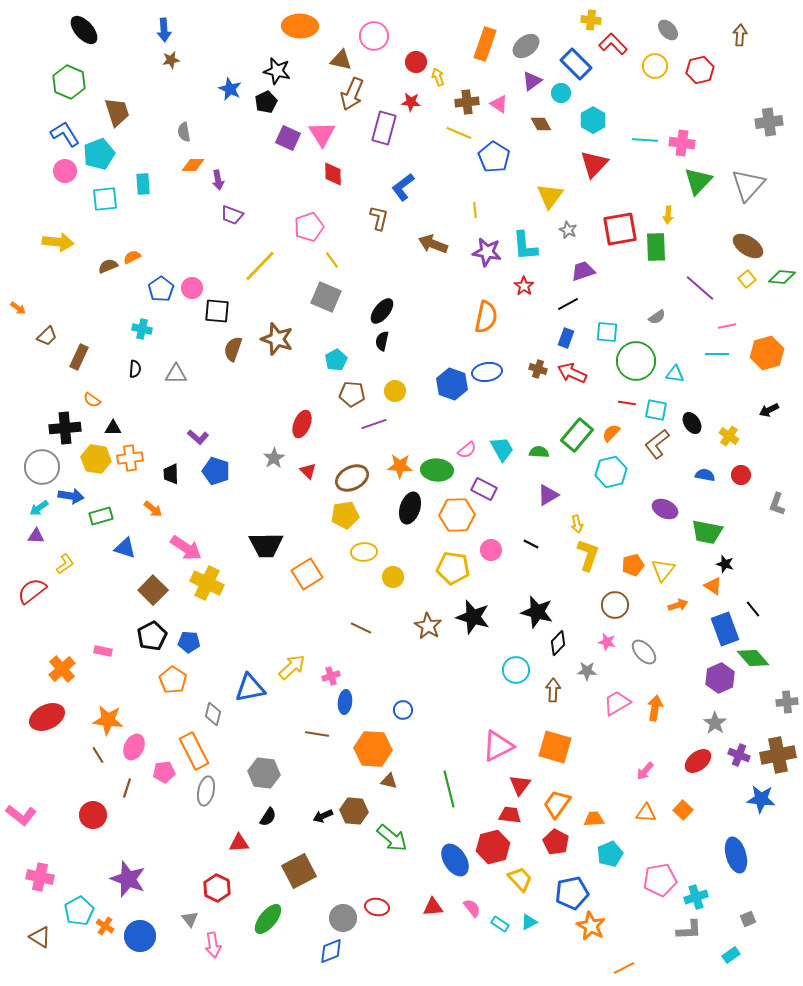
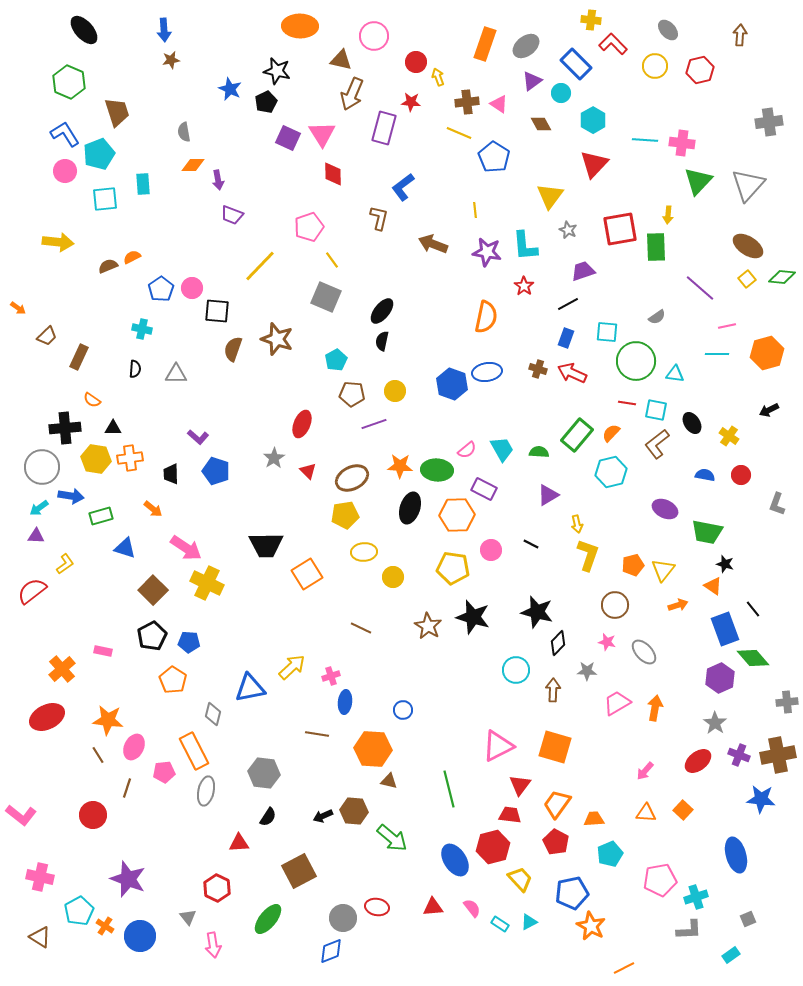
gray triangle at (190, 919): moved 2 px left, 2 px up
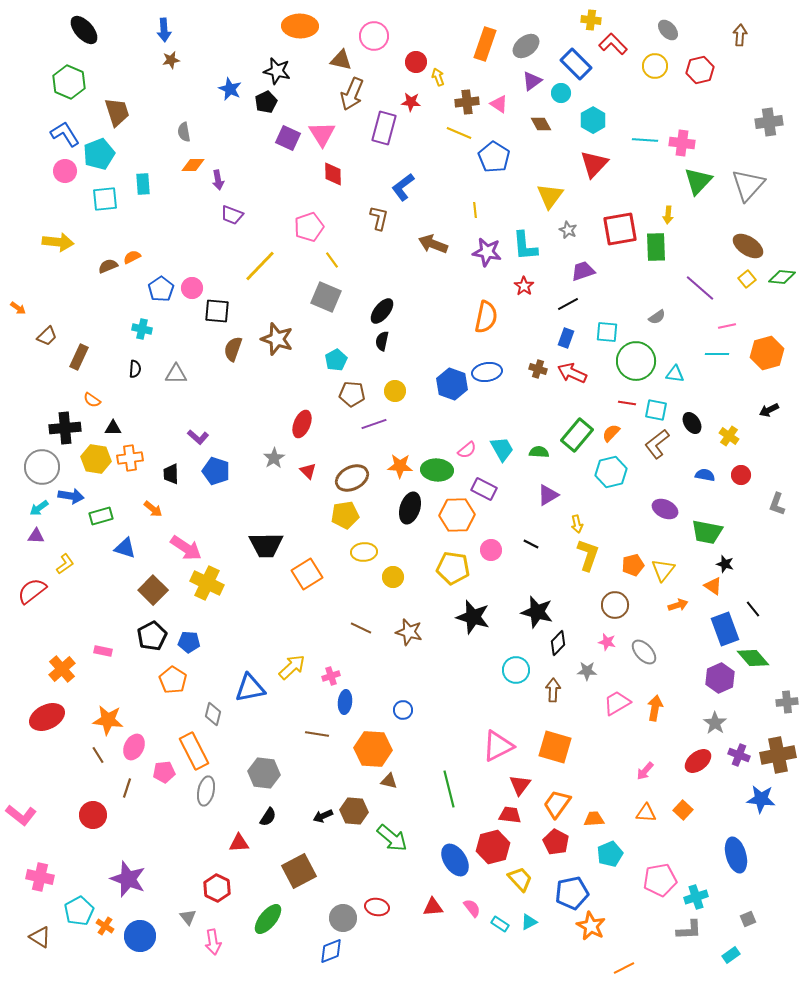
brown star at (428, 626): moved 19 px left, 6 px down; rotated 16 degrees counterclockwise
pink arrow at (213, 945): moved 3 px up
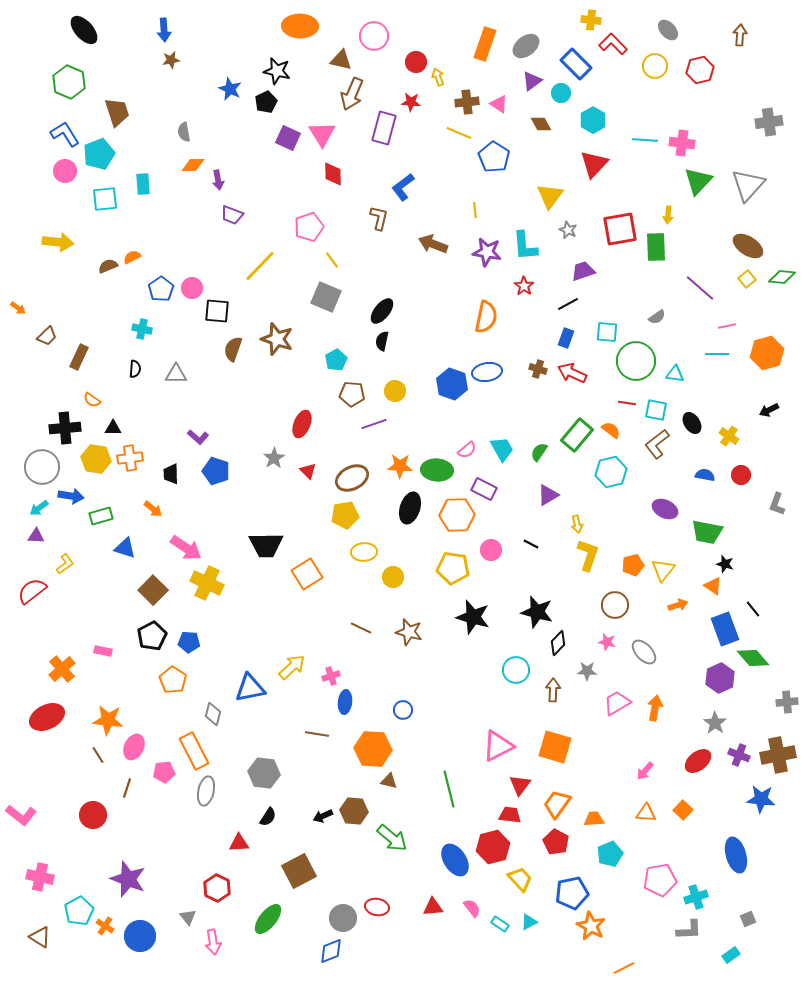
orange semicircle at (611, 433): moved 3 px up; rotated 84 degrees clockwise
green semicircle at (539, 452): rotated 60 degrees counterclockwise
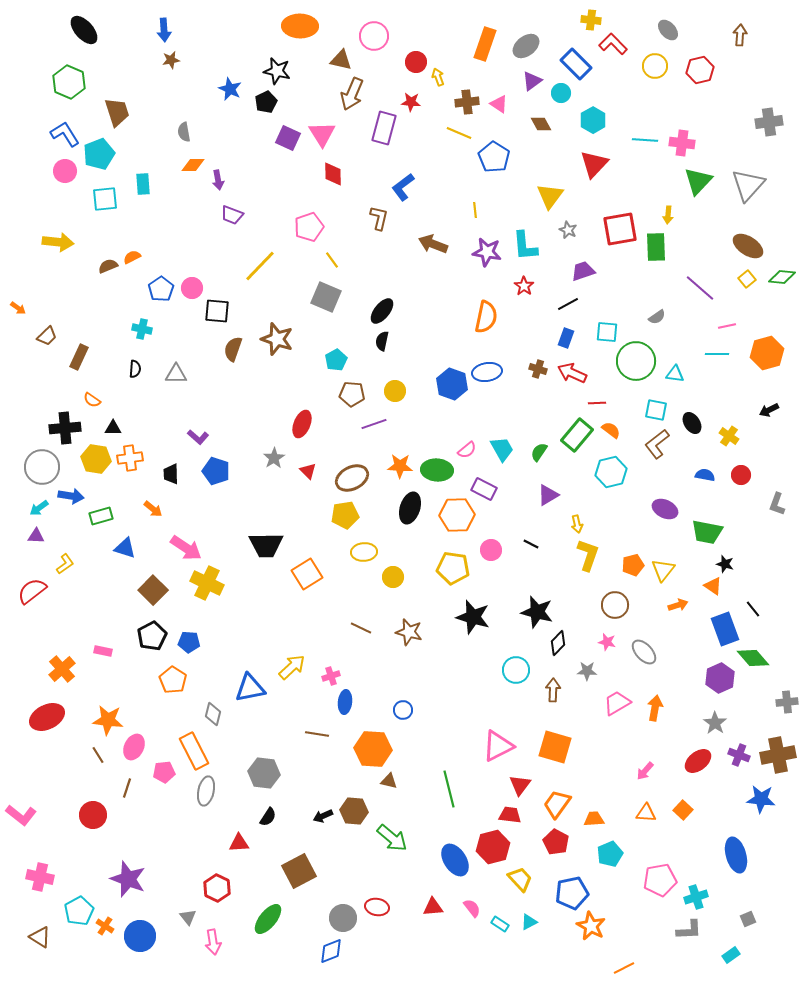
red line at (627, 403): moved 30 px left; rotated 12 degrees counterclockwise
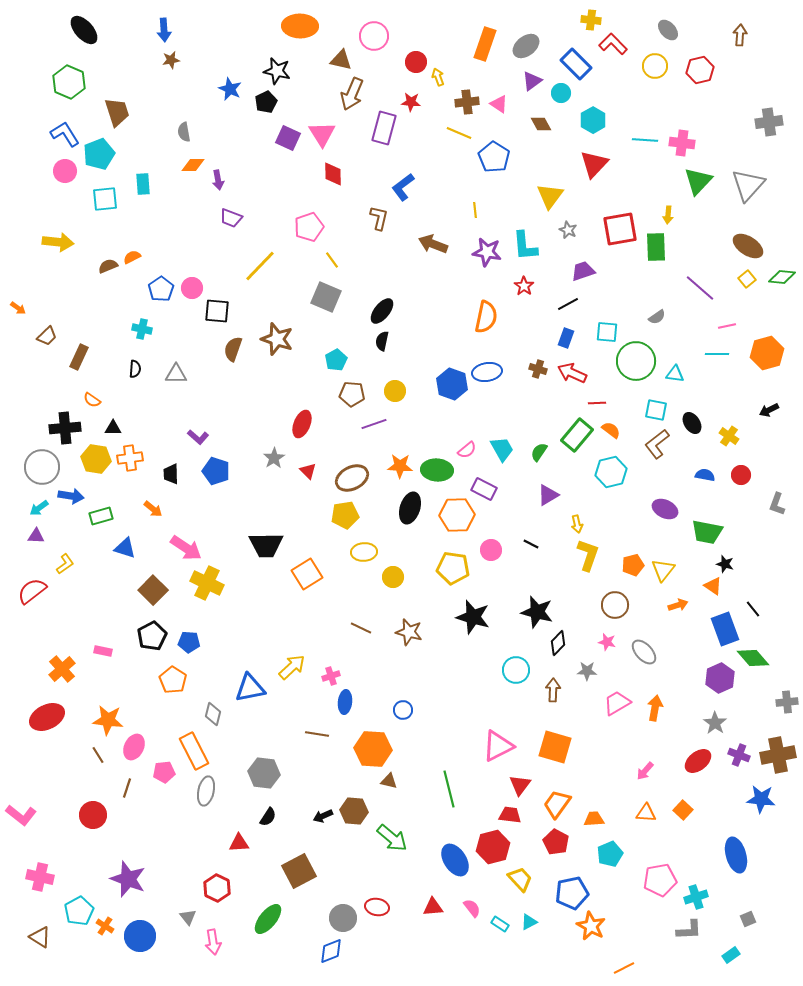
purple trapezoid at (232, 215): moved 1 px left, 3 px down
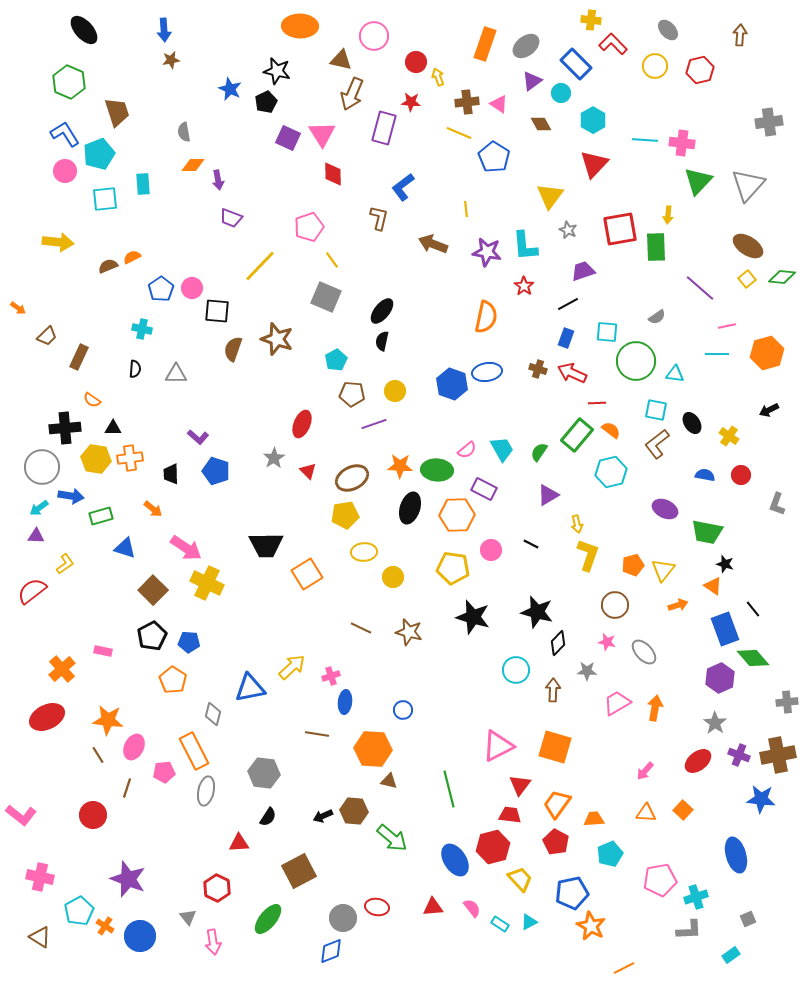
yellow line at (475, 210): moved 9 px left, 1 px up
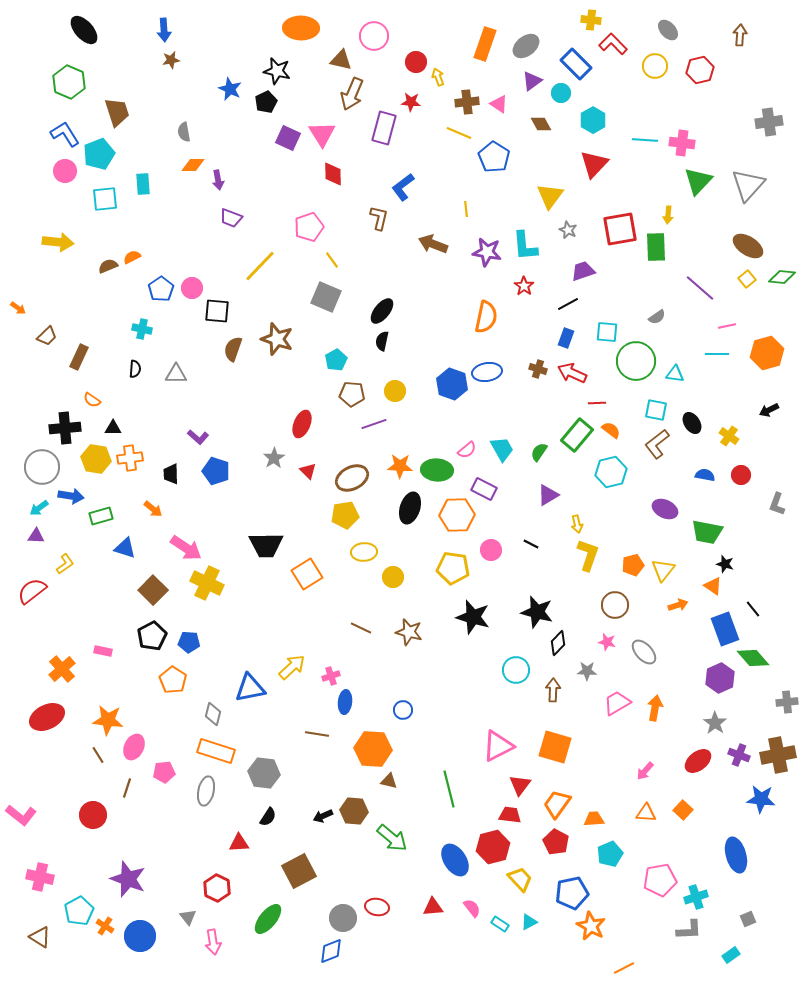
orange ellipse at (300, 26): moved 1 px right, 2 px down
orange rectangle at (194, 751): moved 22 px right; rotated 45 degrees counterclockwise
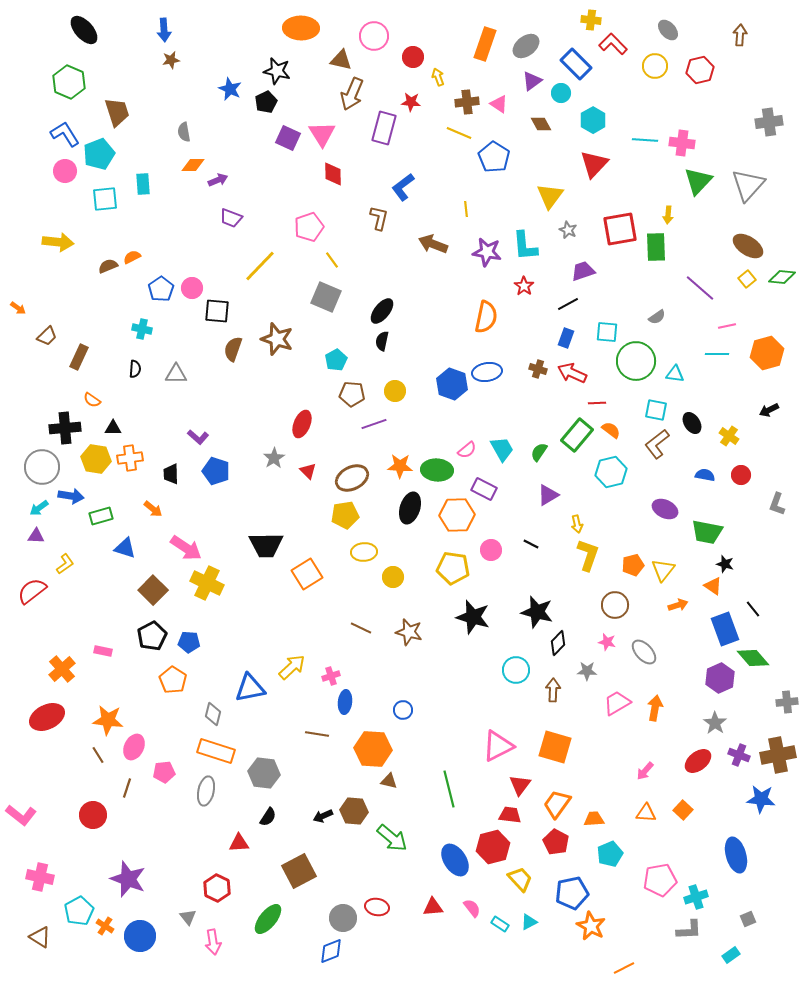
red circle at (416, 62): moved 3 px left, 5 px up
purple arrow at (218, 180): rotated 102 degrees counterclockwise
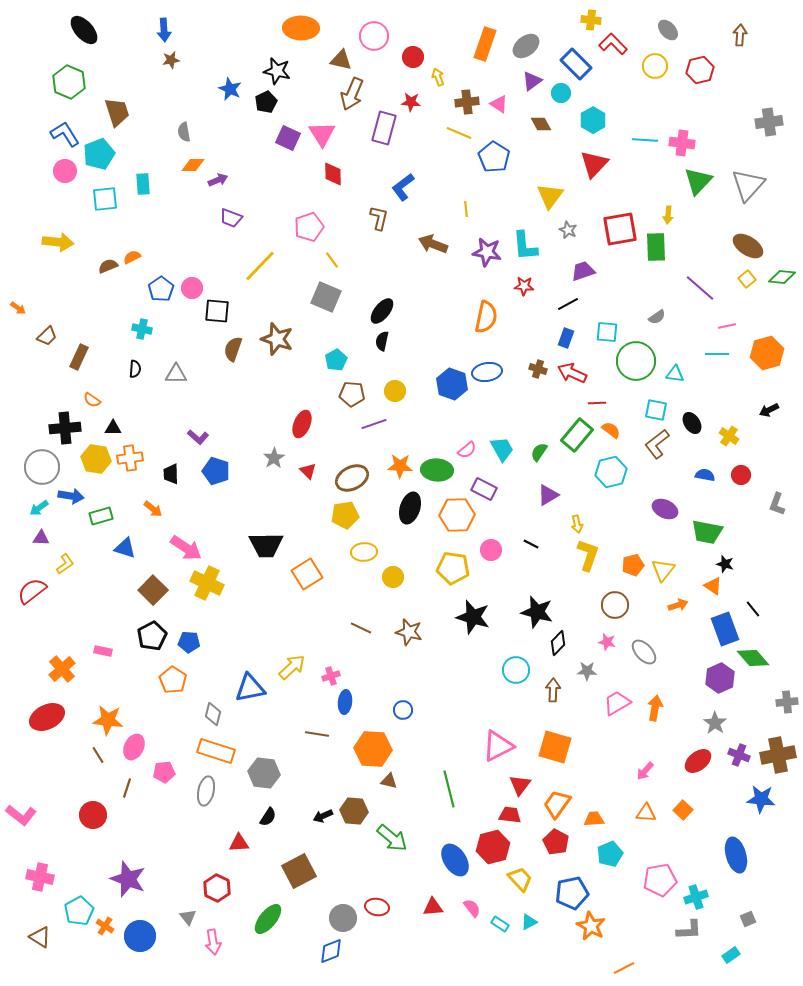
red star at (524, 286): rotated 30 degrees counterclockwise
purple triangle at (36, 536): moved 5 px right, 2 px down
